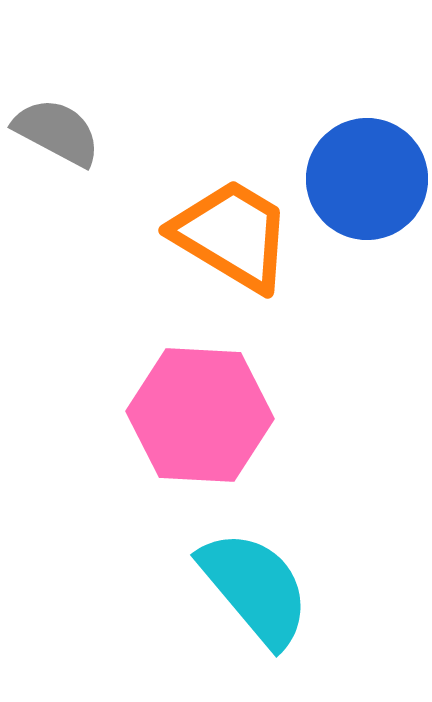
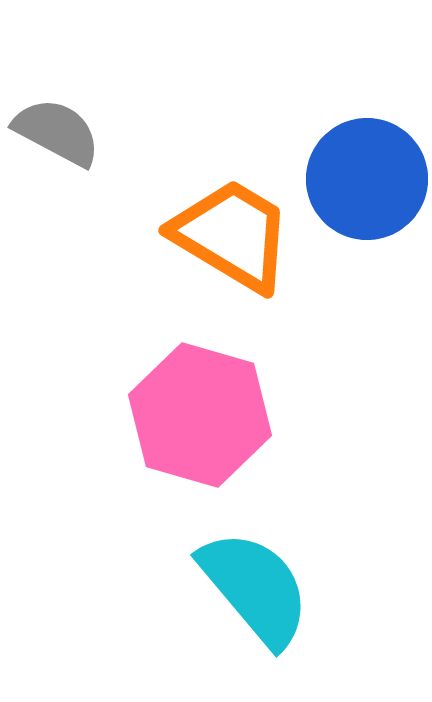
pink hexagon: rotated 13 degrees clockwise
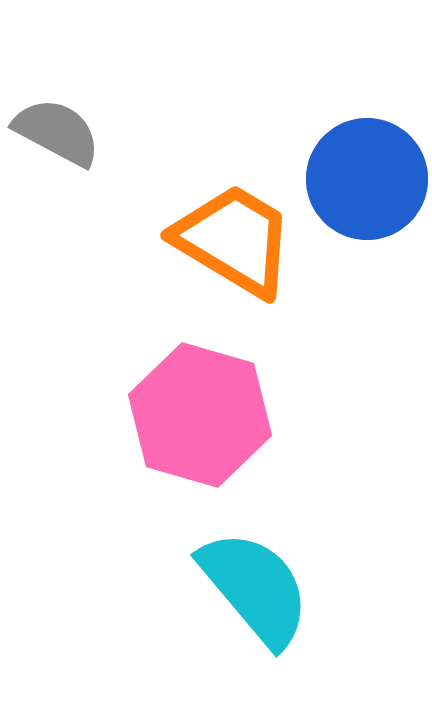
orange trapezoid: moved 2 px right, 5 px down
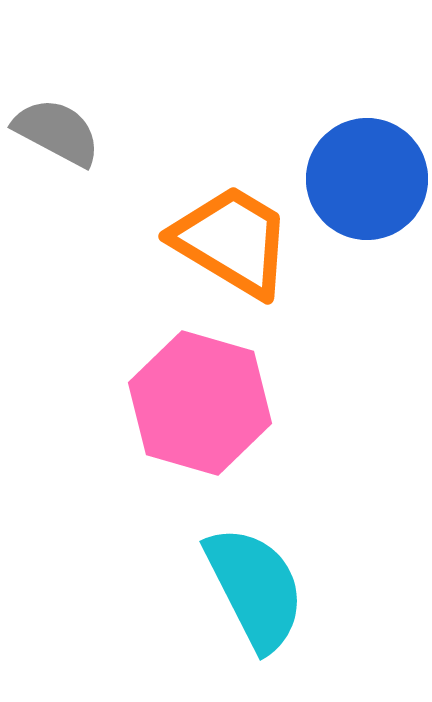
orange trapezoid: moved 2 px left, 1 px down
pink hexagon: moved 12 px up
cyan semicircle: rotated 13 degrees clockwise
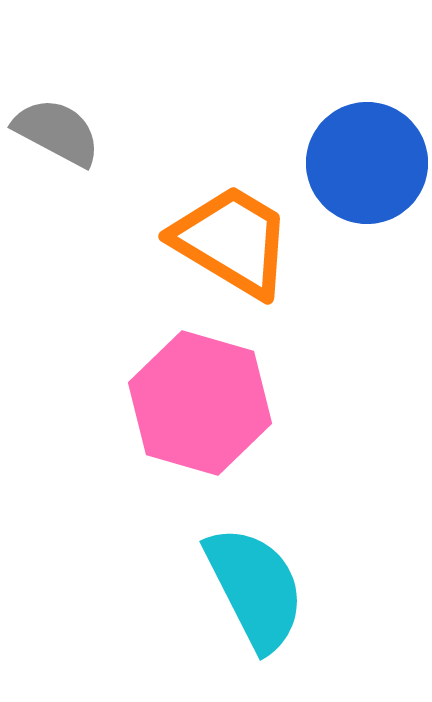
blue circle: moved 16 px up
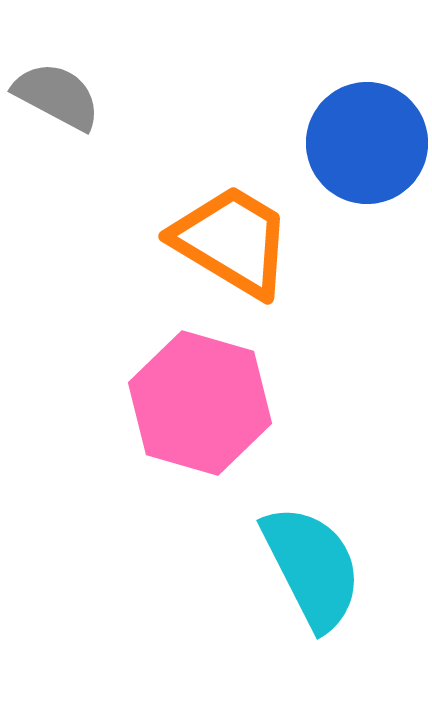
gray semicircle: moved 36 px up
blue circle: moved 20 px up
cyan semicircle: moved 57 px right, 21 px up
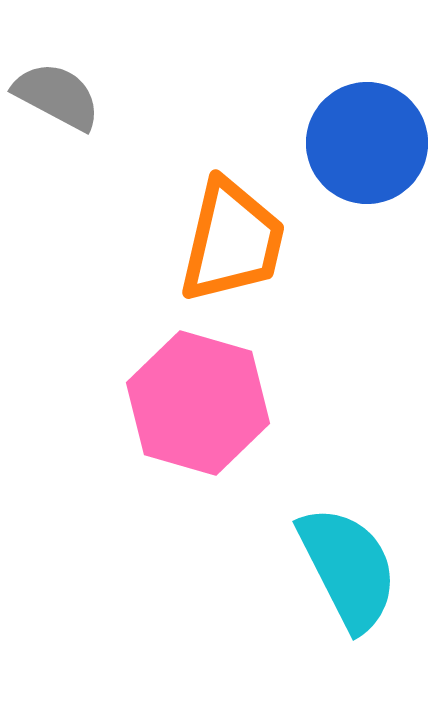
orange trapezoid: rotated 72 degrees clockwise
pink hexagon: moved 2 px left
cyan semicircle: moved 36 px right, 1 px down
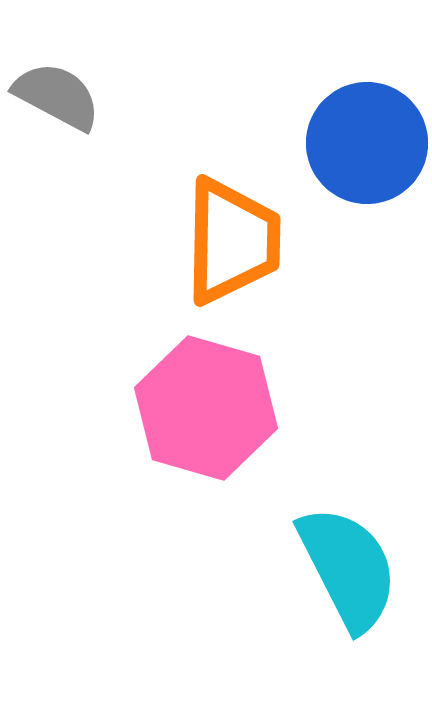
orange trapezoid: rotated 12 degrees counterclockwise
pink hexagon: moved 8 px right, 5 px down
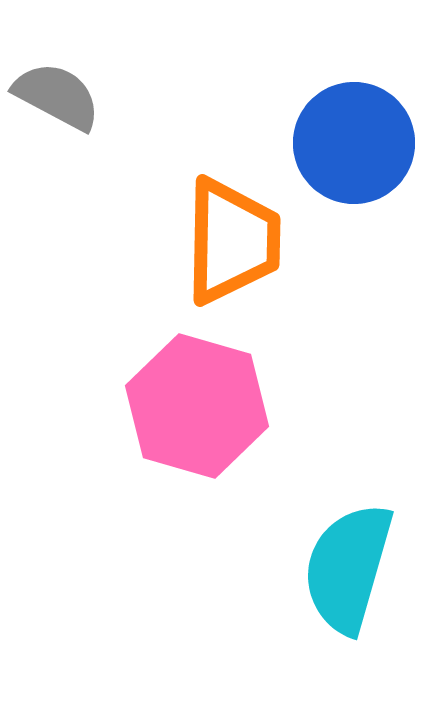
blue circle: moved 13 px left
pink hexagon: moved 9 px left, 2 px up
cyan semicircle: rotated 137 degrees counterclockwise
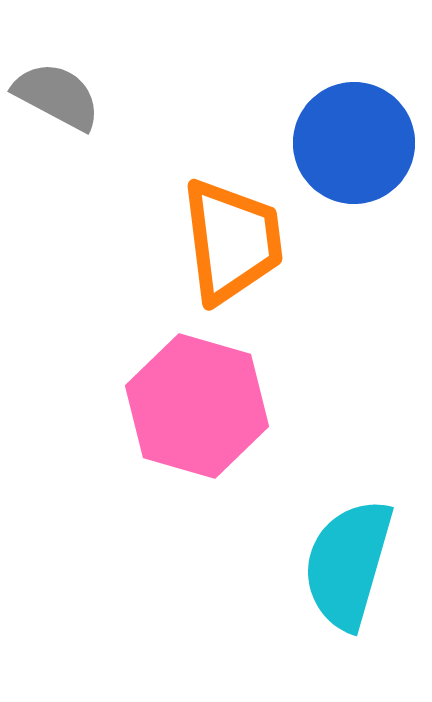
orange trapezoid: rotated 8 degrees counterclockwise
cyan semicircle: moved 4 px up
